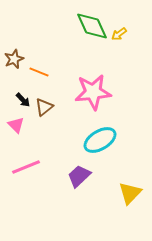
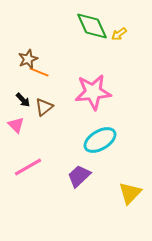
brown star: moved 14 px right
pink line: moved 2 px right; rotated 8 degrees counterclockwise
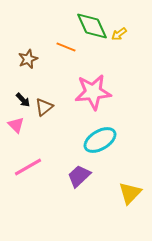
orange line: moved 27 px right, 25 px up
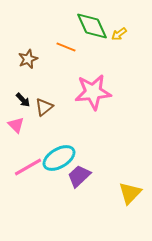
cyan ellipse: moved 41 px left, 18 px down
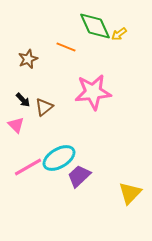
green diamond: moved 3 px right
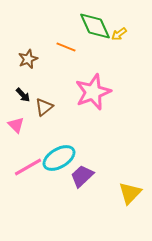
pink star: rotated 15 degrees counterclockwise
black arrow: moved 5 px up
purple trapezoid: moved 3 px right
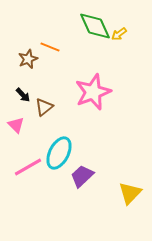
orange line: moved 16 px left
cyan ellipse: moved 5 px up; rotated 32 degrees counterclockwise
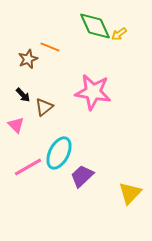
pink star: rotated 30 degrees clockwise
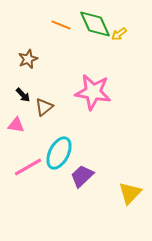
green diamond: moved 2 px up
orange line: moved 11 px right, 22 px up
pink triangle: rotated 36 degrees counterclockwise
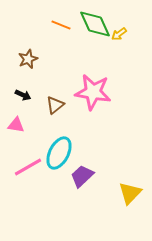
black arrow: rotated 21 degrees counterclockwise
brown triangle: moved 11 px right, 2 px up
